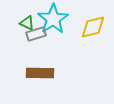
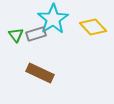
green triangle: moved 11 px left, 12 px down; rotated 28 degrees clockwise
yellow diamond: rotated 60 degrees clockwise
brown rectangle: rotated 24 degrees clockwise
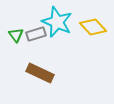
cyan star: moved 4 px right, 3 px down; rotated 16 degrees counterclockwise
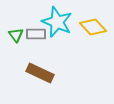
gray rectangle: rotated 18 degrees clockwise
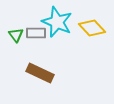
yellow diamond: moved 1 px left, 1 px down
gray rectangle: moved 1 px up
